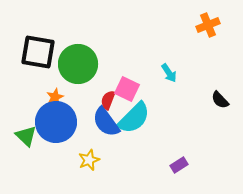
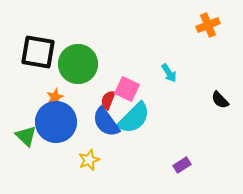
purple rectangle: moved 3 px right
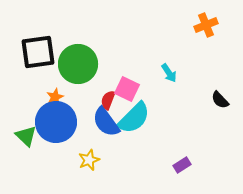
orange cross: moved 2 px left
black square: rotated 18 degrees counterclockwise
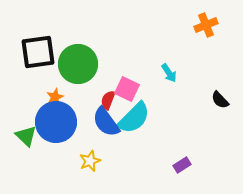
yellow star: moved 1 px right, 1 px down
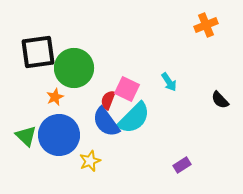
green circle: moved 4 px left, 4 px down
cyan arrow: moved 9 px down
blue circle: moved 3 px right, 13 px down
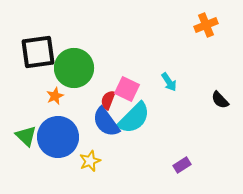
orange star: moved 1 px up
blue circle: moved 1 px left, 2 px down
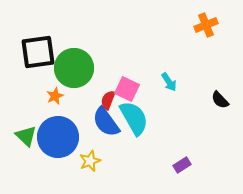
cyan semicircle: rotated 75 degrees counterclockwise
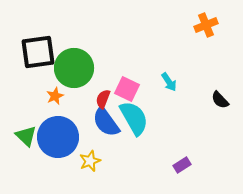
red semicircle: moved 5 px left, 1 px up
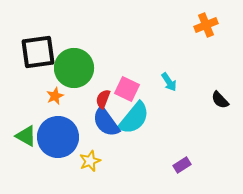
cyan semicircle: rotated 69 degrees clockwise
green triangle: rotated 15 degrees counterclockwise
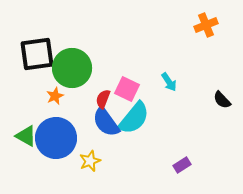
black square: moved 1 px left, 2 px down
green circle: moved 2 px left
black semicircle: moved 2 px right
blue circle: moved 2 px left, 1 px down
